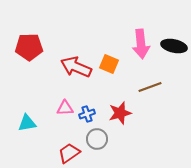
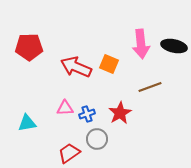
red star: rotated 15 degrees counterclockwise
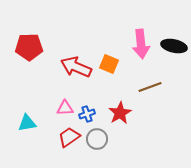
red trapezoid: moved 16 px up
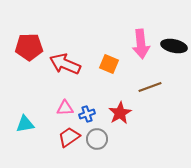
red arrow: moved 11 px left, 3 px up
cyan triangle: moved 2 px left, 1 px down
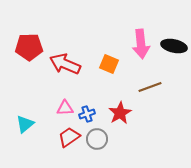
cyan triangle: rotated 30 degrees counterclockwise
